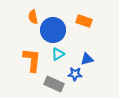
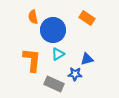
orange rectangle: moved 3 px right, 3 px up; rotated 14 degrees clockwise
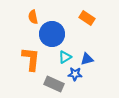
blue circle: moved 1 px left, 4 px down
cyan triangle: moved 7 px right, 3 px down
orange L-shape: moved 1 px left, 1 px up
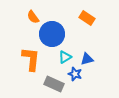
orange semicircle: rotated 24 degrees counterclockwise
blue star: rotated 16 degrees clockwise
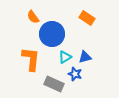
blue triangle: moved 2 px left, 2 px up
